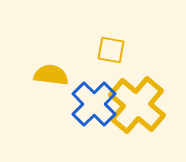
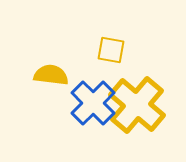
blue cross: moved 1 px left, 1 px up
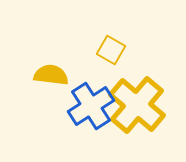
yellow square: rotated 20 degrees clockwise
blue cross: moved 2 px left, 3 px down; rotated 12 degrees clockwise
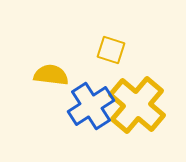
yellow square: rotated 12 degrees counterclockwise
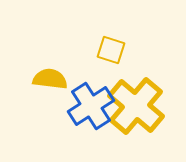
yellow semicircle: moved 1 px left, 4 px down
yellow cross: moved 1 px left, 1 px down
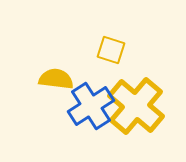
yellow semicircle: moved 6 px right
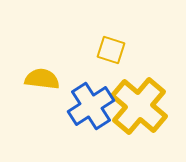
yellow semicircle: moved 14 px left
yellow cross: moved 3 px right
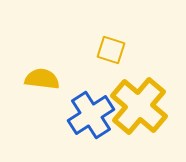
blue cross: moved 9 px down
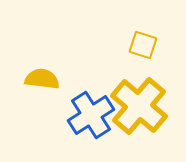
yellow square: moved 32 px right, 5 px up
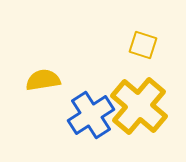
yellow semicircle: moved 1 px right, 1 px down; rotated 16 degrees counterclockwise
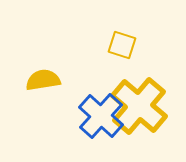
yellow square: moved 21 px left
blue cross: moved 10 px right, 1 px down; rotated 15 degrees counterclockwise
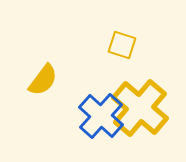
yellow semicircle: rotated 136 degrees clockwise
yellow cross: moved 1 px right, 2 px down
